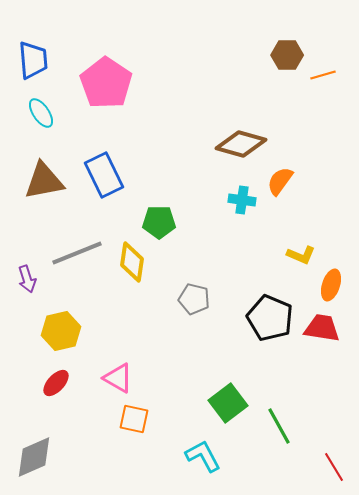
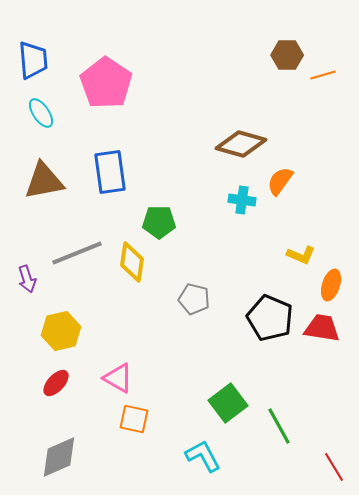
blue rectangle: moved 6 px right, 3 px up; rotated 18 degrees clockwise
gray diamond: moved 25 px right
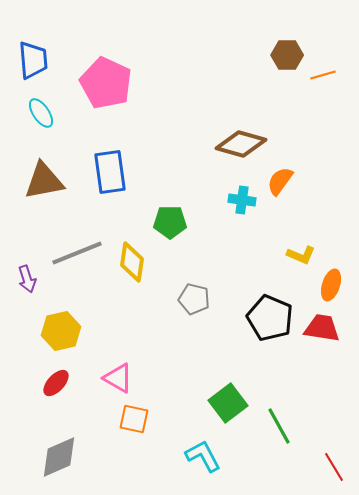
pink pentagon: rotated 9 degrees counterclockwise
green pentagon: moved 11 px right
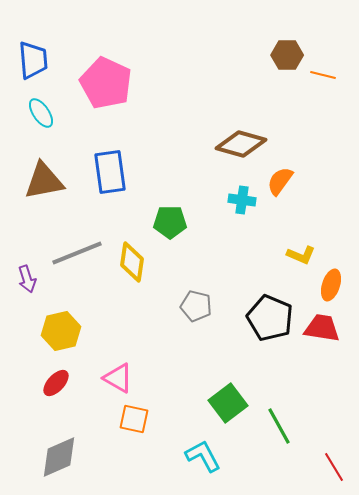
orange line: rotated 30 degrees clockwise
gray pentagon: moved 2 px right, 7 px down
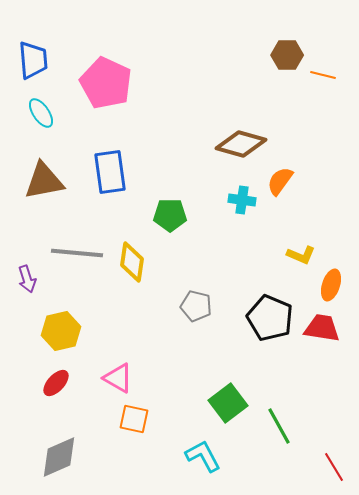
green pentagon: moved 7 px up
gray line: rotated 27 degrees clockwise
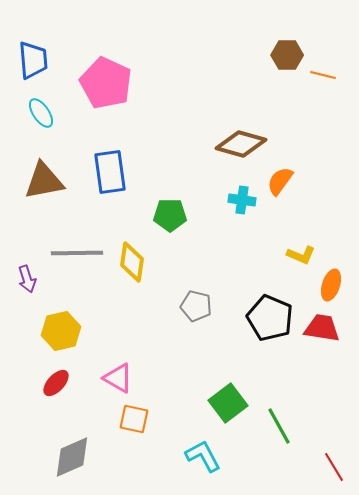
gray line: rotated 6 degrees counterclockwise
gray diamond: moved 13 px right
